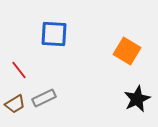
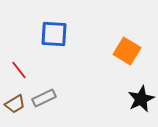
black star: moved 4 px right
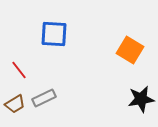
orange square: moved 3 px right, 1 px up
black star: rotated 16 degrees clockwise
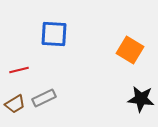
red line: rotated 66 degrees counterclockwise
black star: rotated 16 degrees clockwise
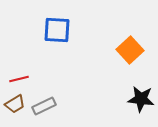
blue square: moved 3 px right, 4 px up
orange square: rotated 16 degrees clockwise
red line: moved 9 px down
gray rectangle: moved 8 px down
